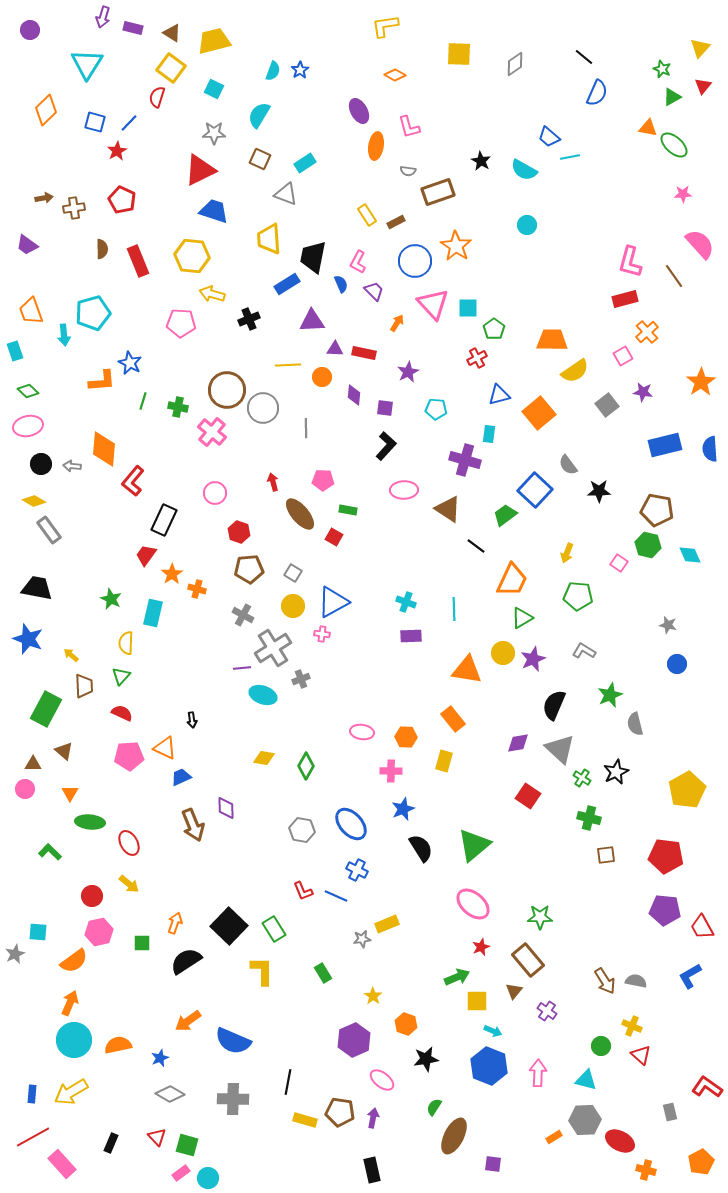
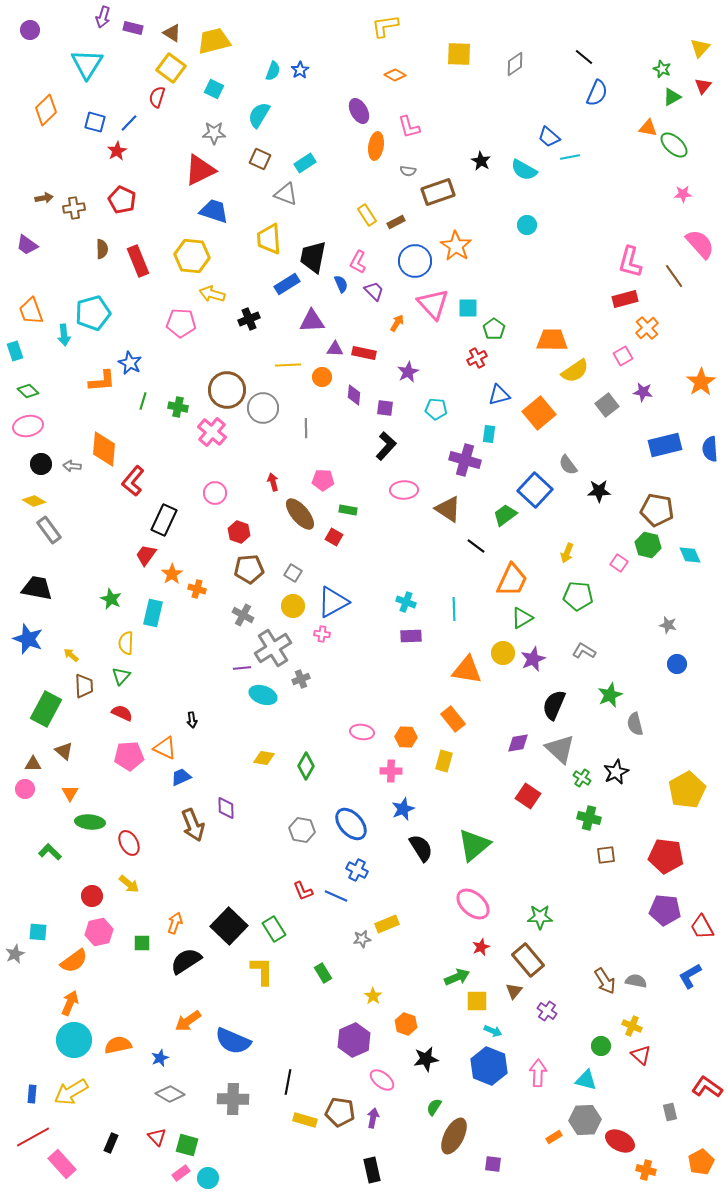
orange cross at (647, 332): moved 4 px up
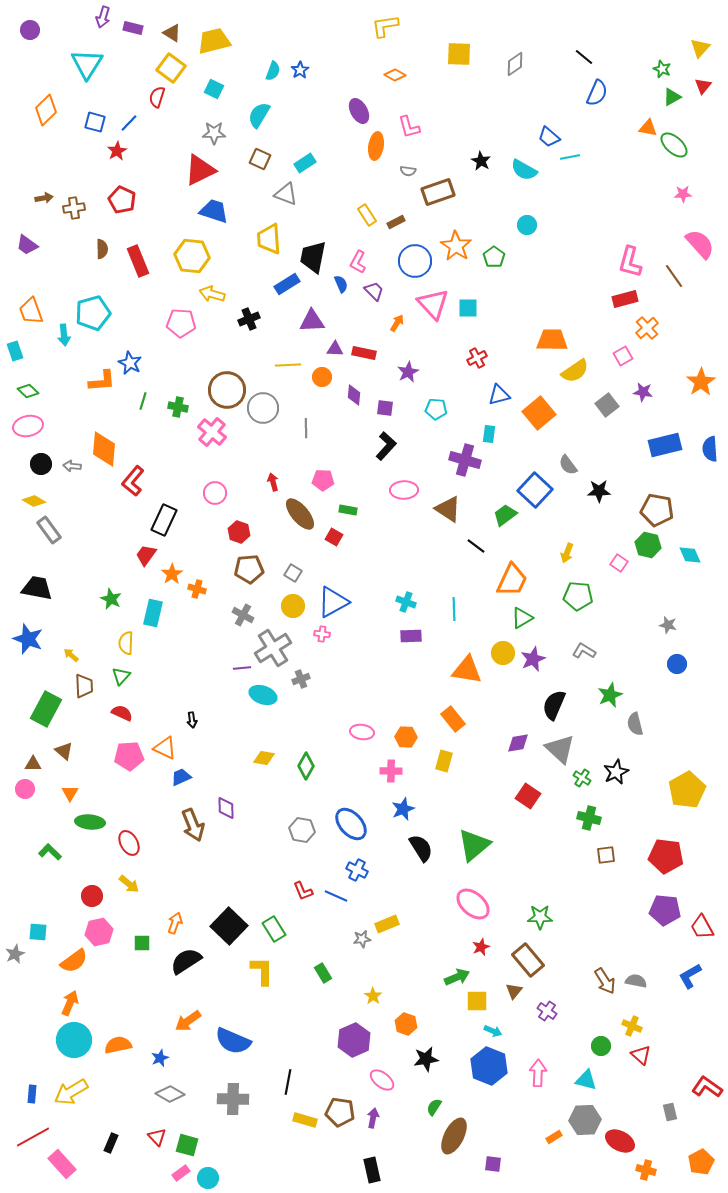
green pentagon at (494, 329): moved 72 px up
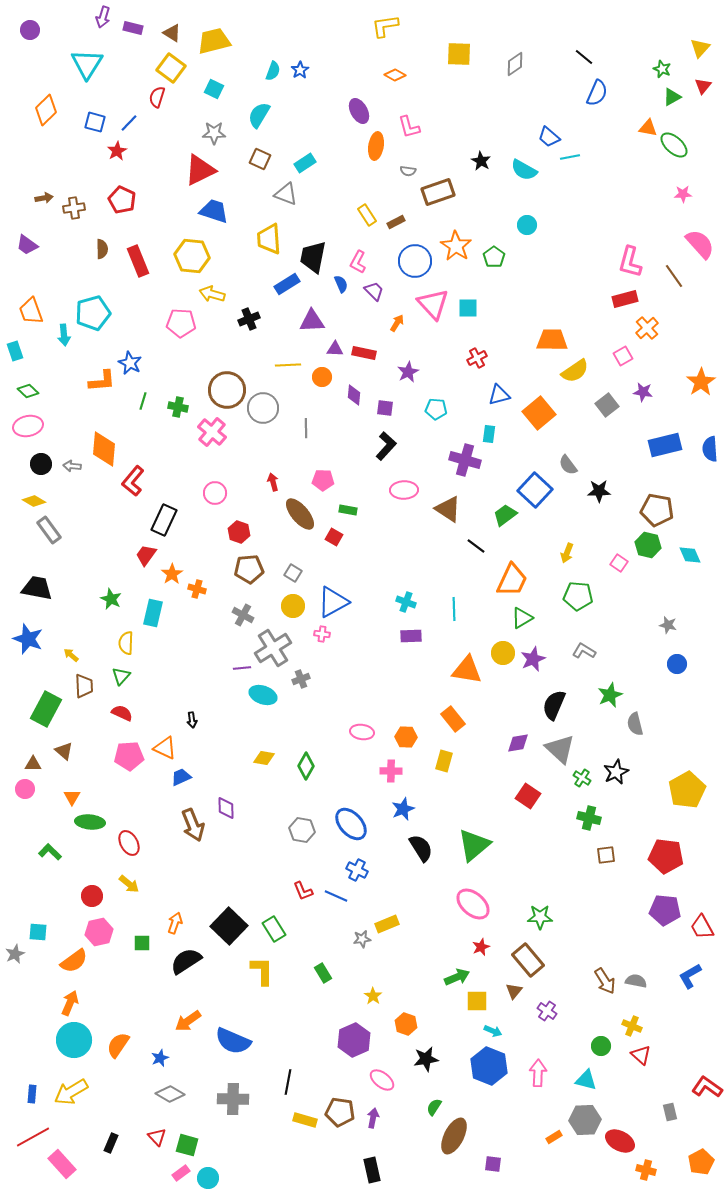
orange triangle at (70, 793): moved 2 px right, 4 px down
orange semicircle at (118, 1045): rotated 44 degrees counterclockwise
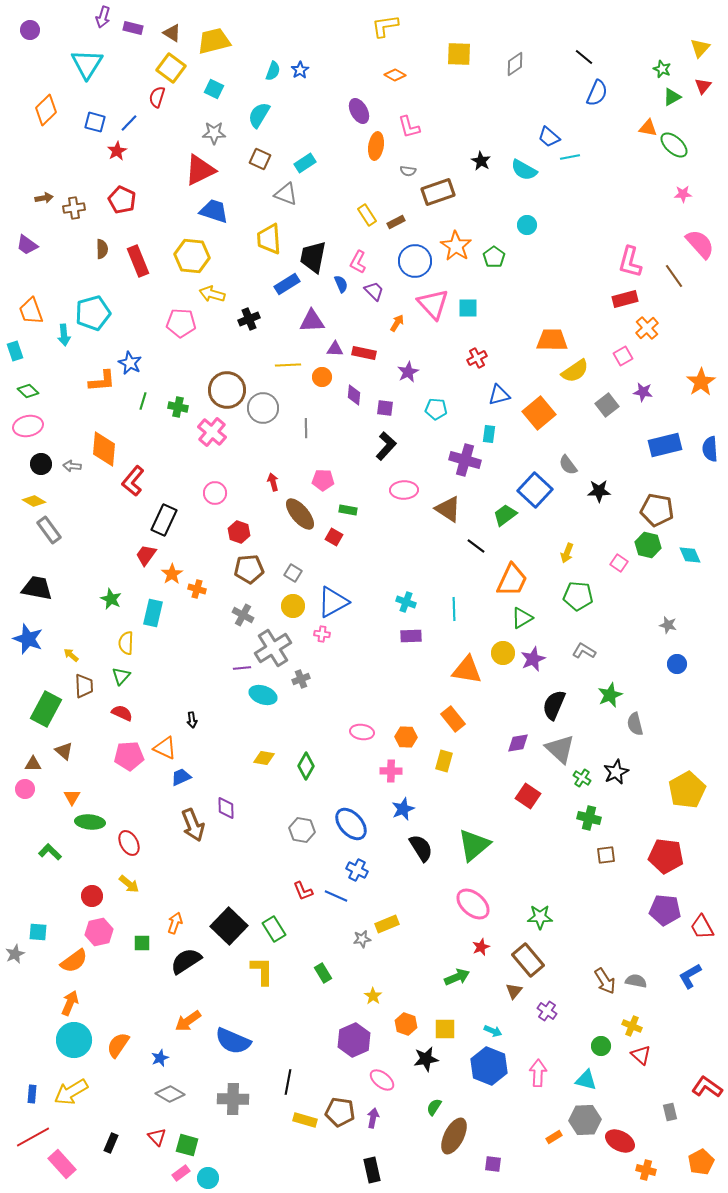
yellow square at (477, 1001): moved 32 px left, 28 px down
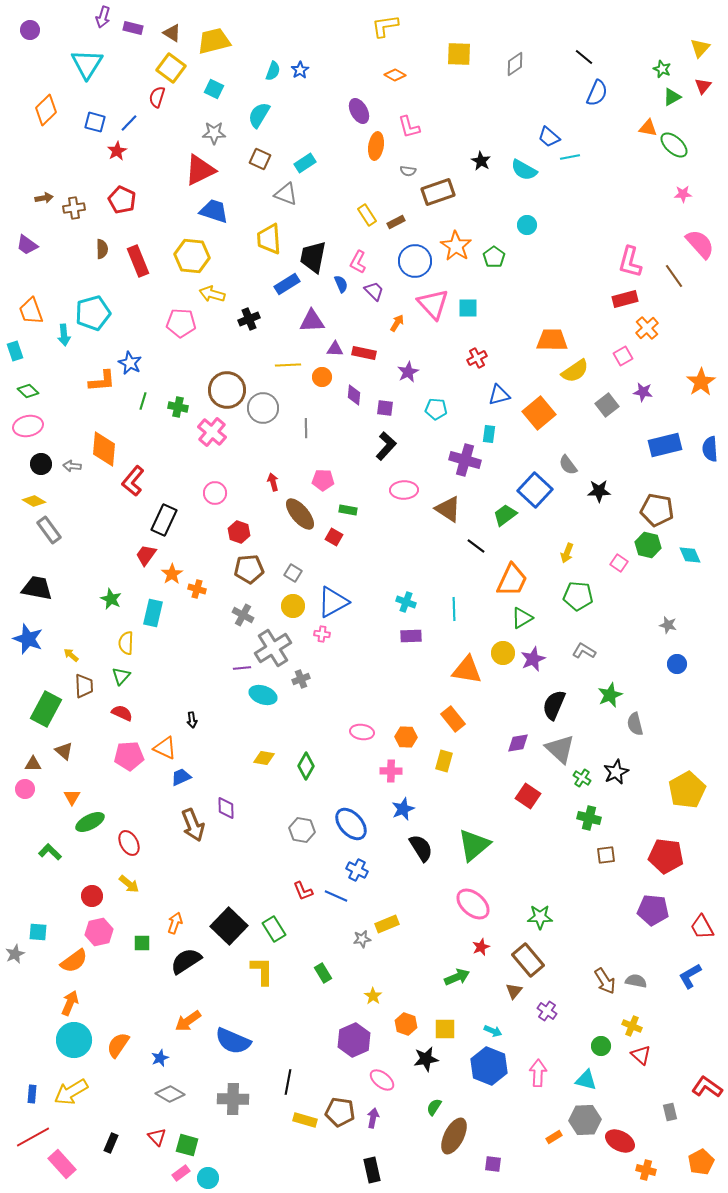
green ellipse at (90, 822): rotated 32 degrees counterclockwise
purple pentagon at (665, 910): moved 12 px left
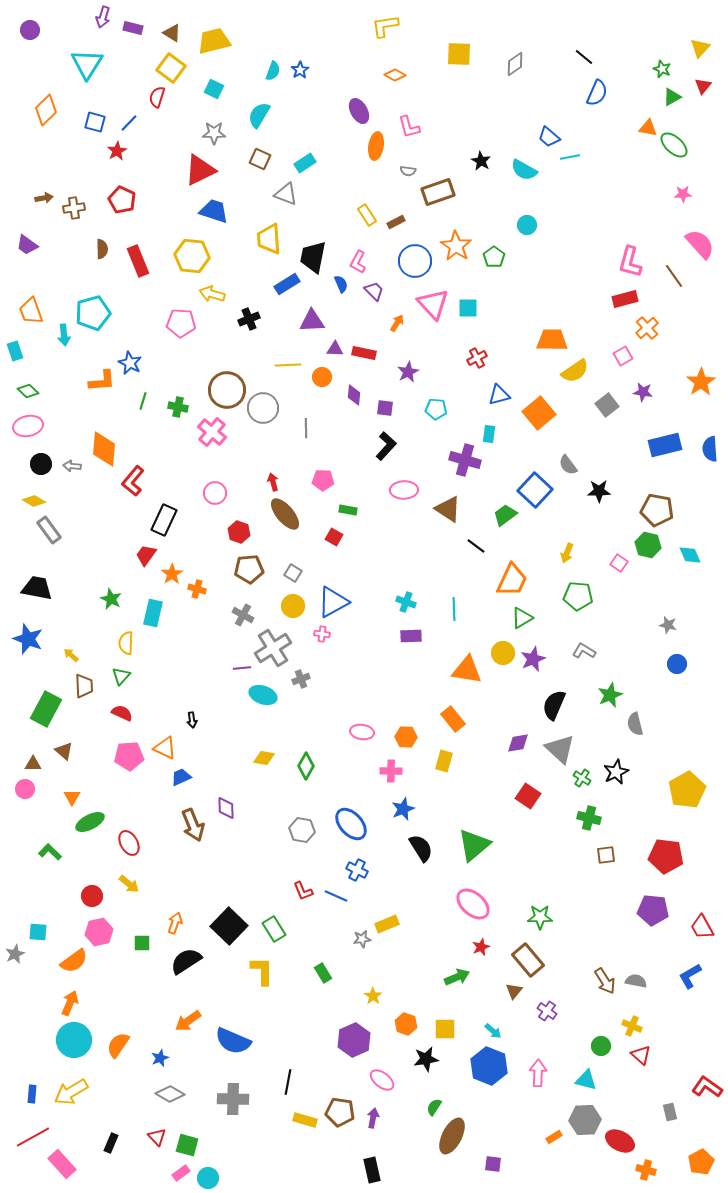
brown ellipse at (300, 514): moved 15 px left
cyan arrow at (493, 1031): rotated 18 degrees clockwise
brown ellipse at (454, 1136): moved 2 px left
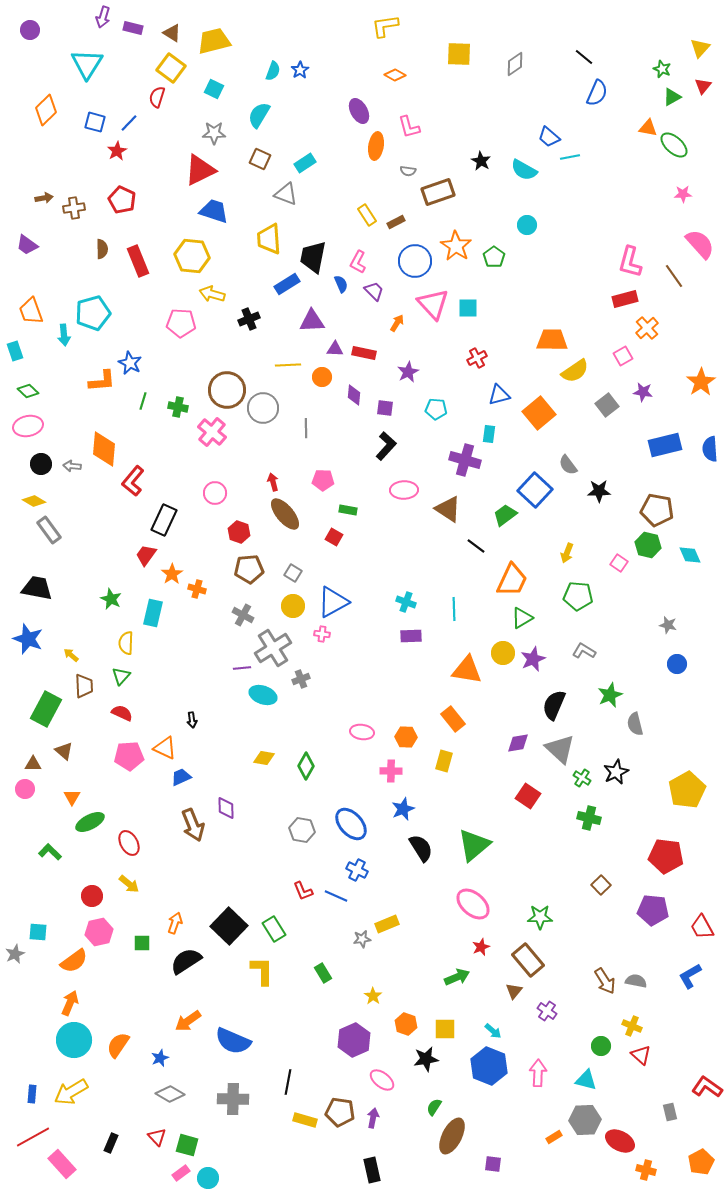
brown square at (606, 855): moved 5 px left, 30 px down; rotated 36 degrees counterclockwise
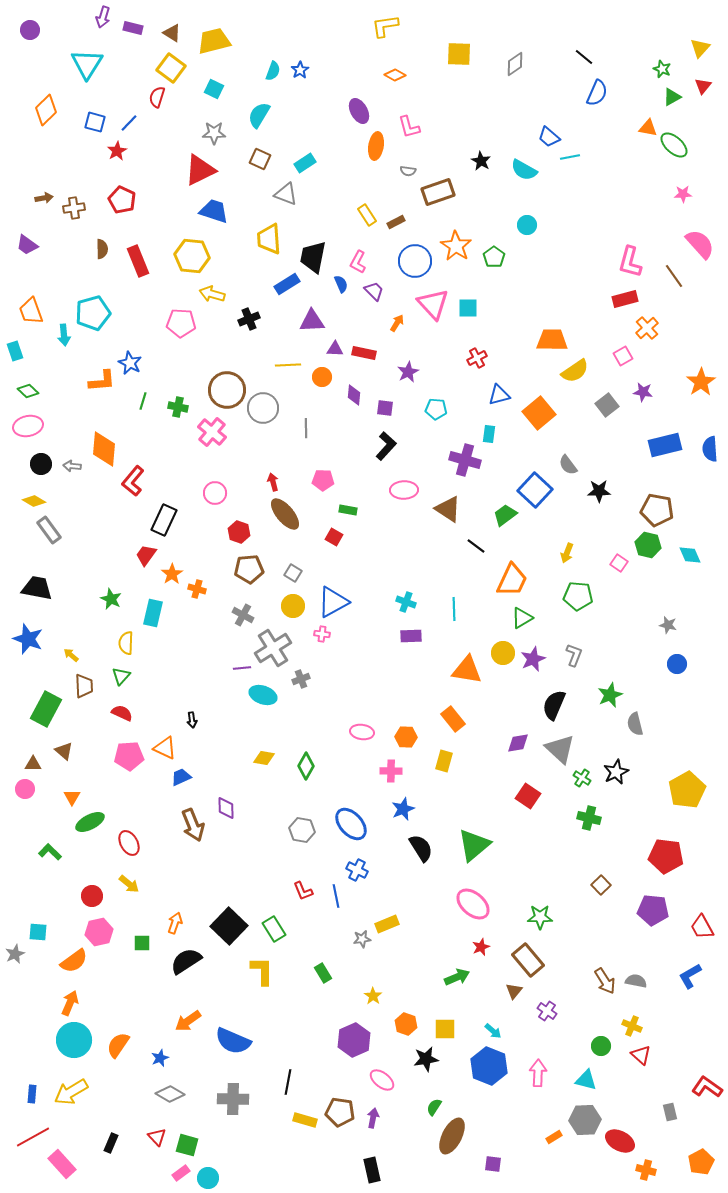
gray L-shape at (584, 651): moved 10 px left, 4 px down; rotated 80 degrees clockwise
blue line at (336, 896): rotated 55 degrees clockwise
